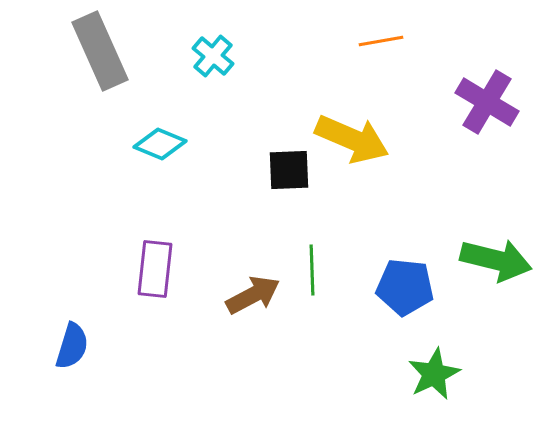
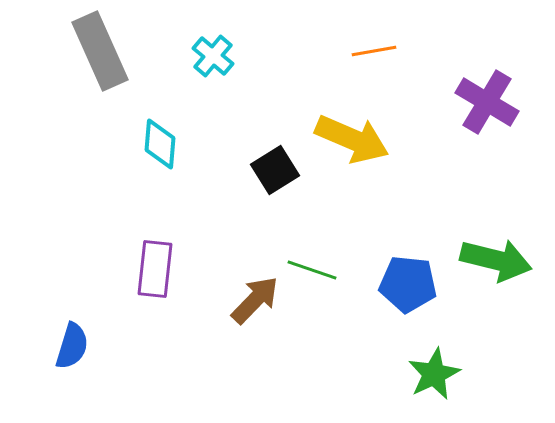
orange line: moved 7 px left, 10 px down
cyan diamond: rotated 72 degrees clockwise
black square: moved 14 px left; rotated 30 degrees counterclockwise
green line: rotated 69 degrees counterclockwise
blue pentagon: moved 3 px right, 3 px up
brown arrow: moved 2 px right, 5 px down; rotated 18 degrees counterclockwise
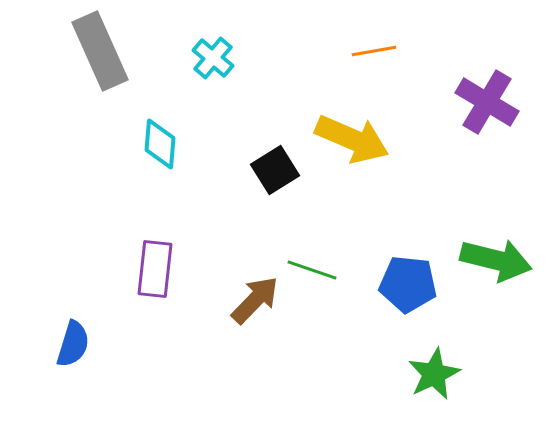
cyan cross: moved 2 px down
blue semicircle: moved 1 px right, 2 px up
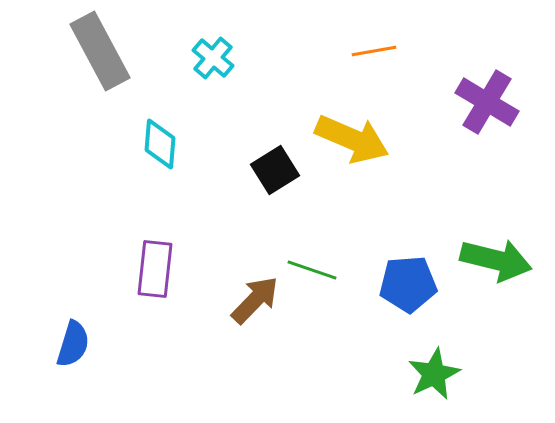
gray rectangle: rotated 4 degrees counterclockwise
blue pentagon: rotated 10 degrees counterclockwise
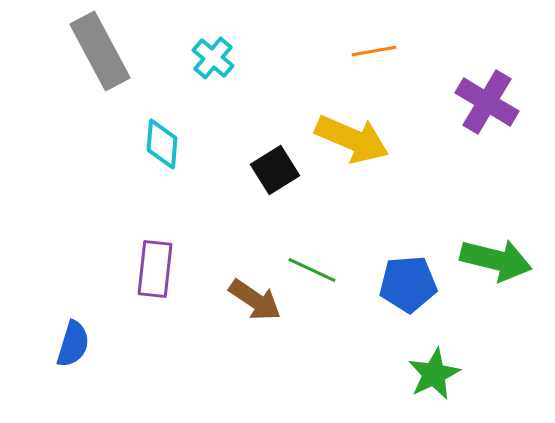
cyan diamond: moved 2 px right
green line: rotated 6 degrees clockwise
brown arrow: rotated 80 degrees clockwise
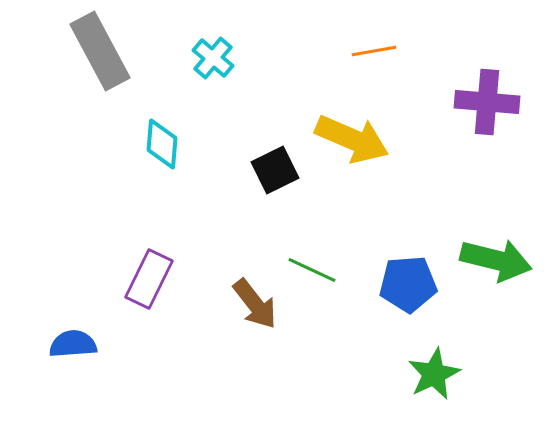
purple cross: rotated 26 degrees counterclockwise
black square: rotated 6 degrees clockwise
purple rectangle: moved 6 px left, 10 px down; rotated 20 degrees clockwise
brown arrow: moved 4 px down; rotated 18 degrees clockwise
blue semicircle: rotated 111 degrees counterclockwise
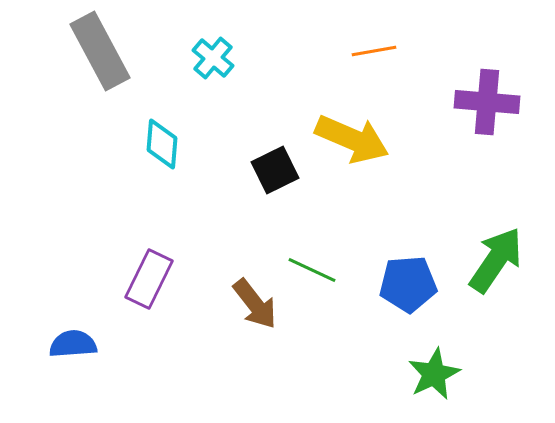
green arrow: rotated 70 degrees counterclockwise
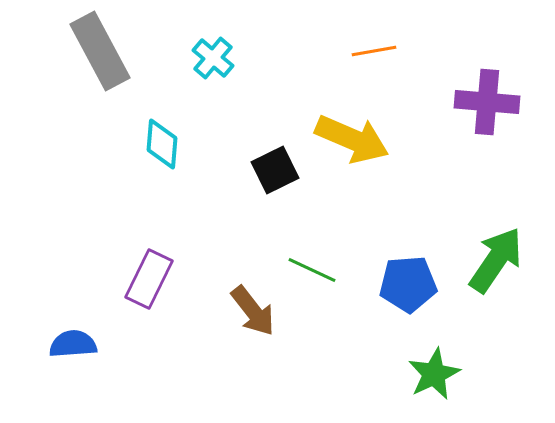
brown arrow: moved 2 px left, 7 px down
